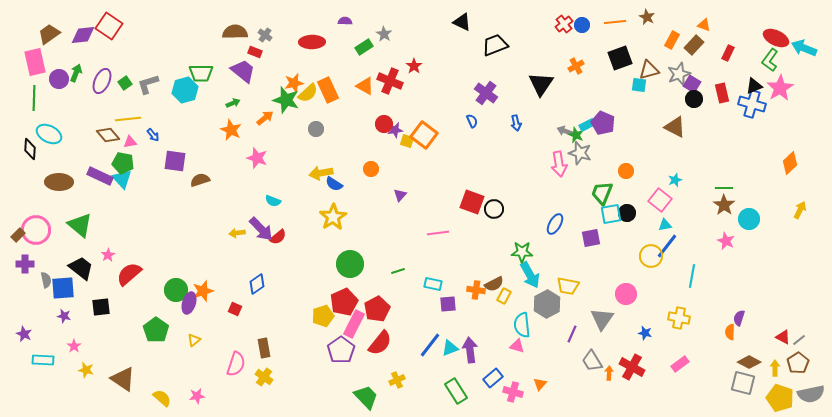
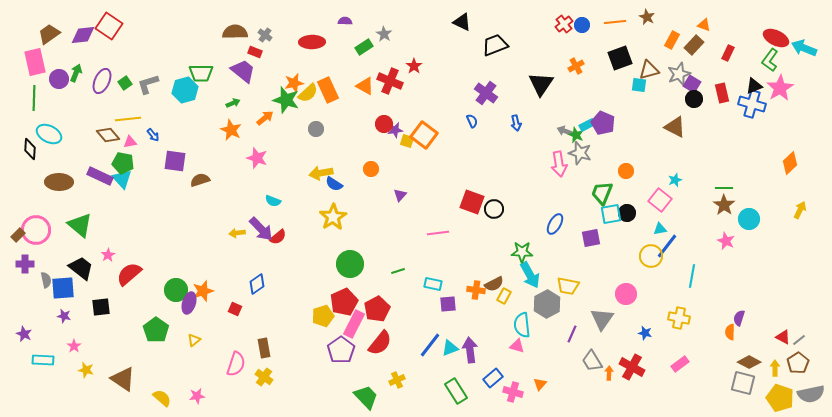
cyan triangle at (665, 225): moved 5 px left, 4 px down
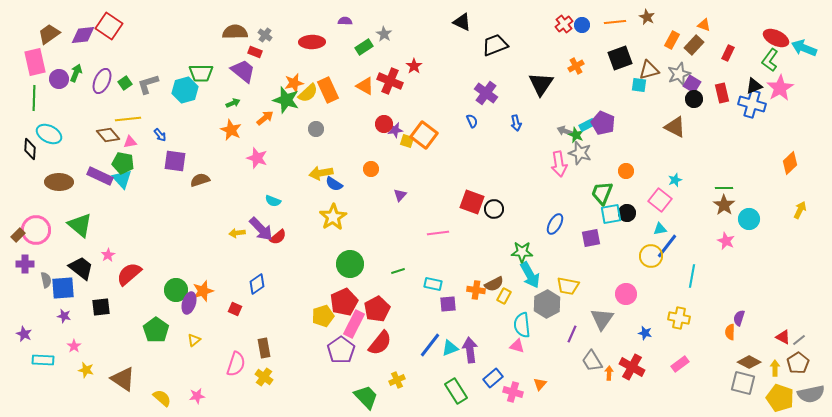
blue arrow at (153, 135): moved 7 px right
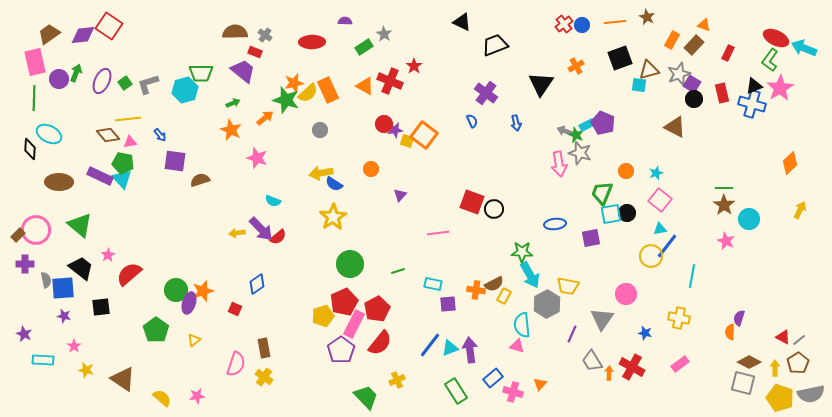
gray circle at (316, 129): moved 4 px right, 1 px down
cyan star at (675, 180): moved 19 px left, 7 px up
blue ellipse at (555, 224): rotated 55 degrees clockwise
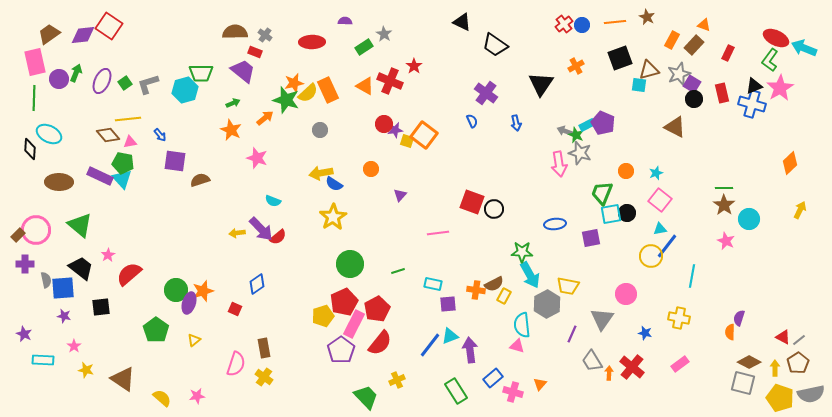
black trapezoid at (495, 45): rotated 124 degrees counterclockwise
cyan triangle at (450, 348): moved 12 px up
red cross at (632, 367): rotated 10 degrees clockwise
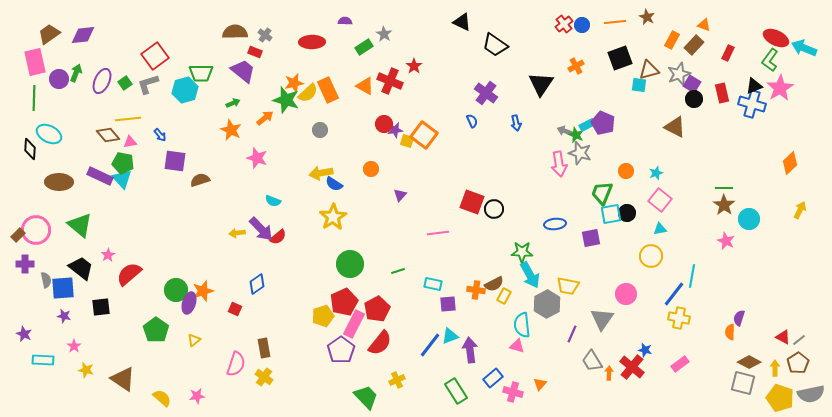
red square at (109, 26): moved 46 px right, 30 px down; rotated 20 degrees clockwise
blue line at (667, 246): moved 7 px right, 48 px down
blue star at (645, 333): moved 17 px down
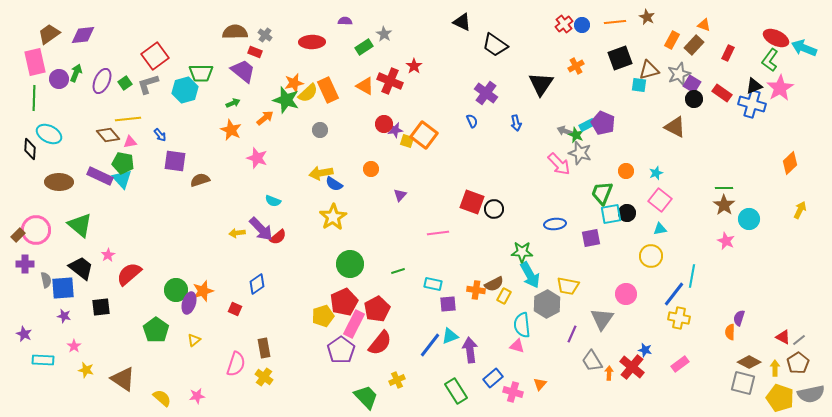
red rectangle at (722, 93): rotated 42 degrees counterclockwise
pink arrow at (559, 164): rotated 35 degrees counterclockwise
